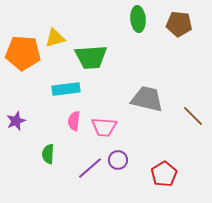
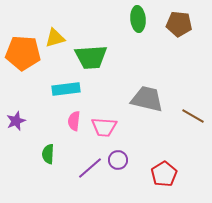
brown line: rotated 15 degrees counterclockwise
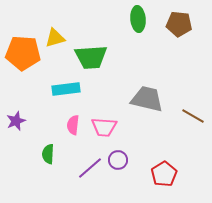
pink semicircle: moved 1 px left, 4 px down
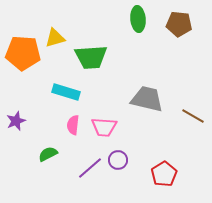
cyan rectangle: moved 3 px down; rotated 24 degrees clockwise
green semicircle: rotated 60 degrees clockwise
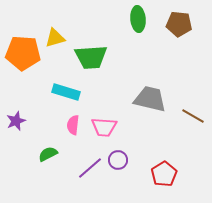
gray trapezoid: moved 3 px right
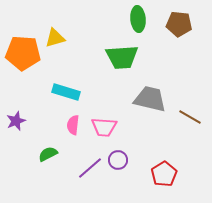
green trapezoid: moved 31 px right
brown line: moved 3 px left, 1 px down
